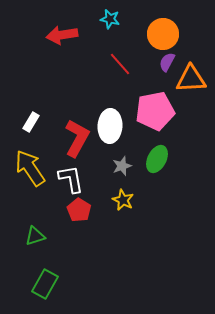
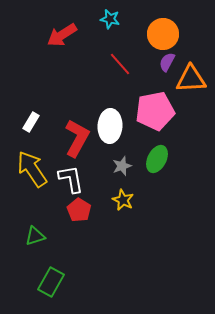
red arrow: rotated 24 degrees counterclockwise
yellow arrow: moved 2 px right, 1 px down
green rectangle: moved 6 px right, 2 px up
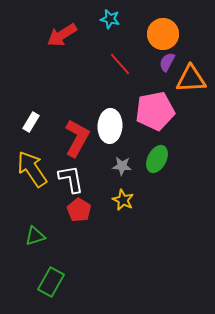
gray star: rotated 24 degrees clockwise
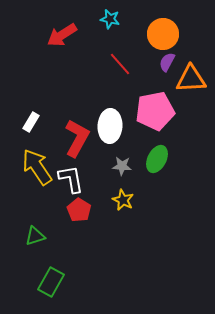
yellow arrow: moved 5 px right, 2 px up
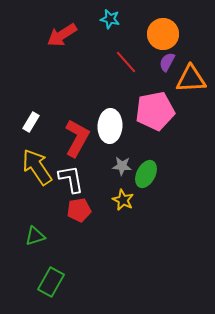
red line: moved 6 px right, 2 px up
green ellipse: moved 11 px left, 15 px down
red pentagon: rotated 30 degrees clockwise
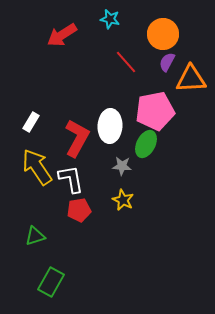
green ellipse: moved 30 px up
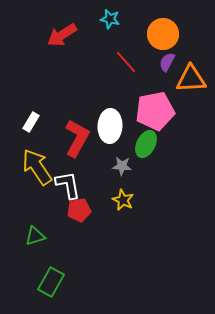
white L-shape: moved 3 px left, 6 px down
